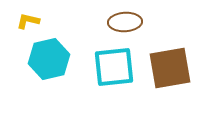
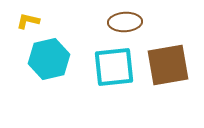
brown square: moved 2 px left, 3 px up
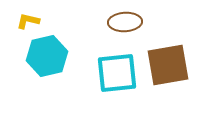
cyan hexagon: moved 2 px left, 3 px up
cyan square: moved 3 px right, 6 px down
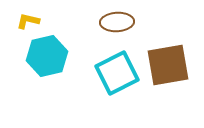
brown ellipse: moved 8 px left
cyan square: rotated 21 degrees counterclockwise
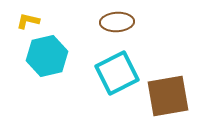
brown square: moved 31 px down
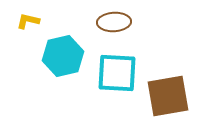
brown ellipse: moved 3 px left
cyan hexagon: moved 16 px right
cyan square: rotated 30 degrees clockwise
